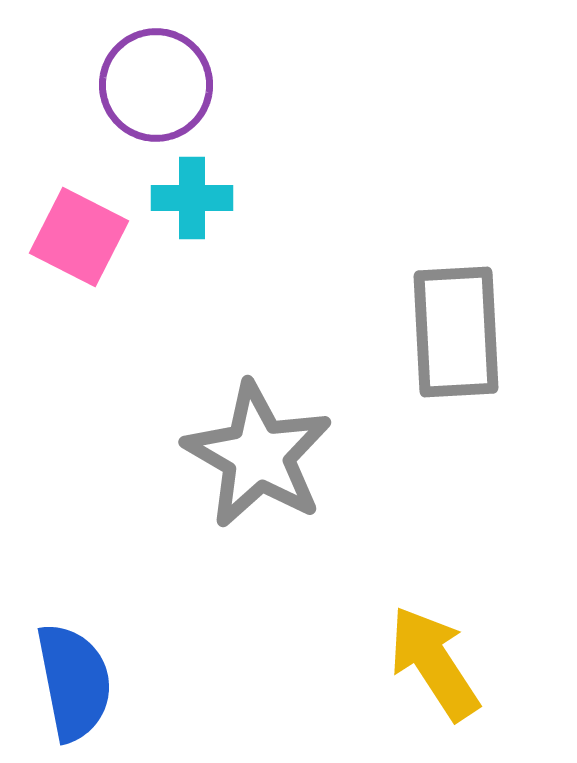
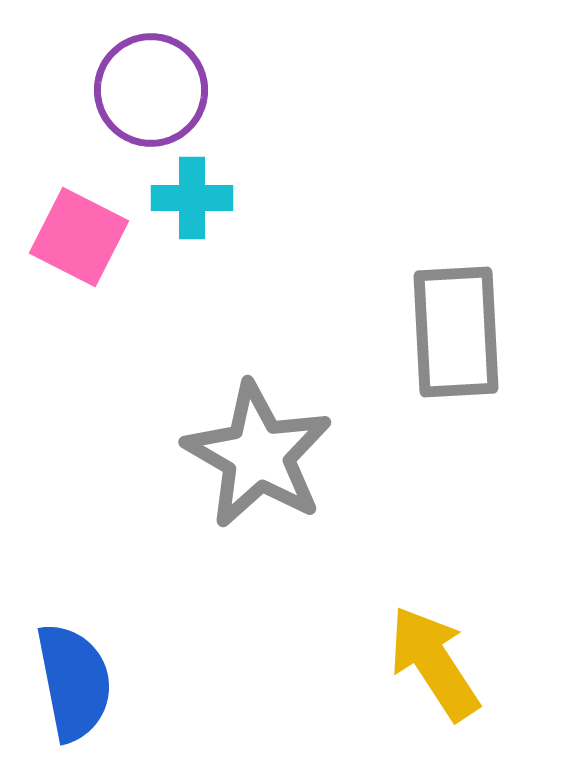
purple circle: moved 5 px left, 5 px down
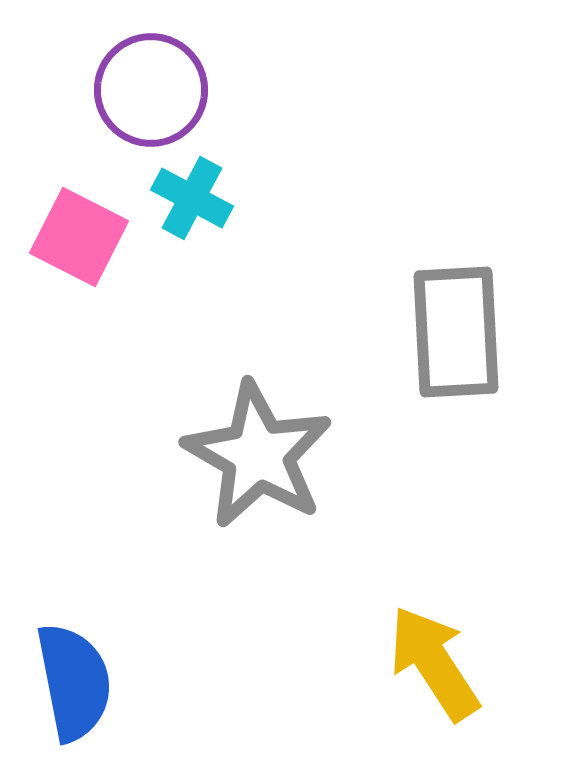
cyan cross: rotated 28 degrees clockwise
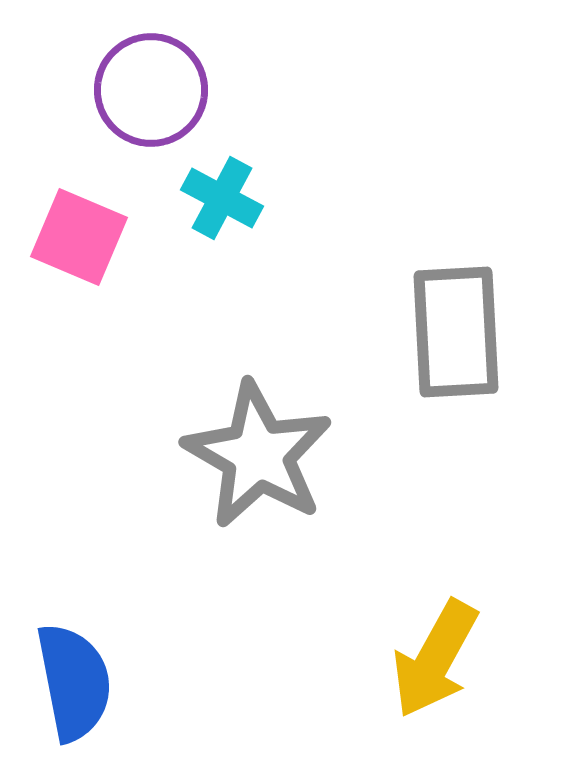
cyan cross: moved 30 px right
pink square: rotated 4 degrees counterclockwise
yellow arrow: moved 1 px right, 4 px up; rotated 118 degrees counterclockwise
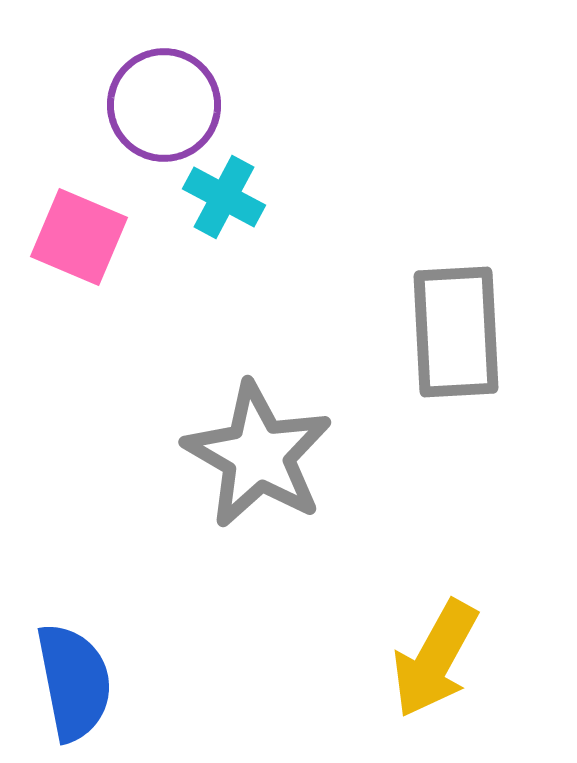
purple circle: moved 13 px right, 15 px down
cyan cross: moved 2 px right, 1 px up
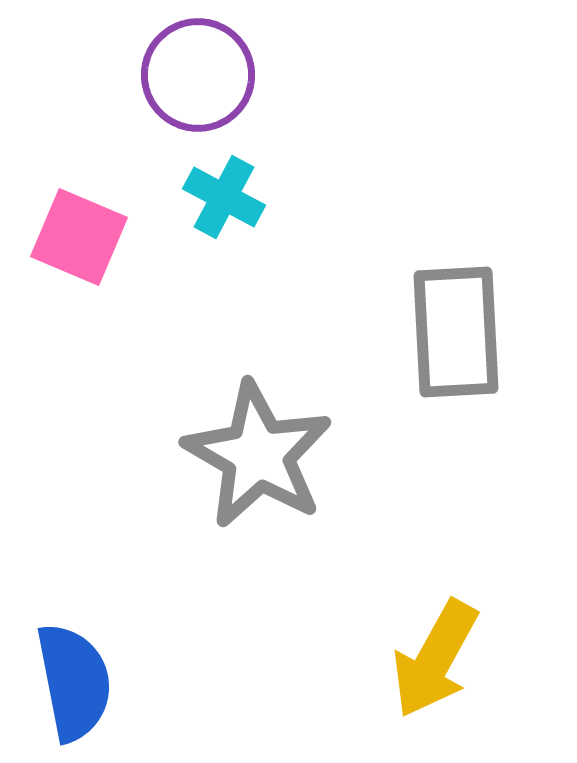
purple circle: moved 34 px right, 30 px up
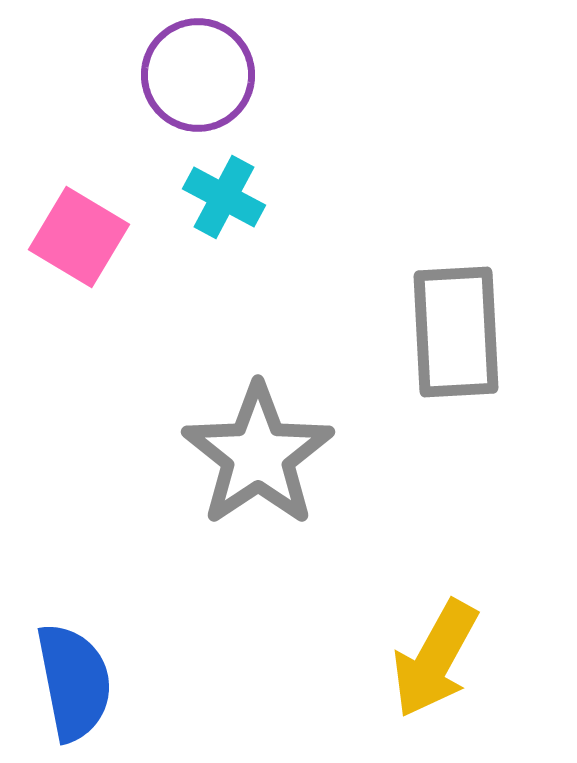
pink square: rotated 8 degrees clockwise
gray star: rotated 8 degrees clockwise
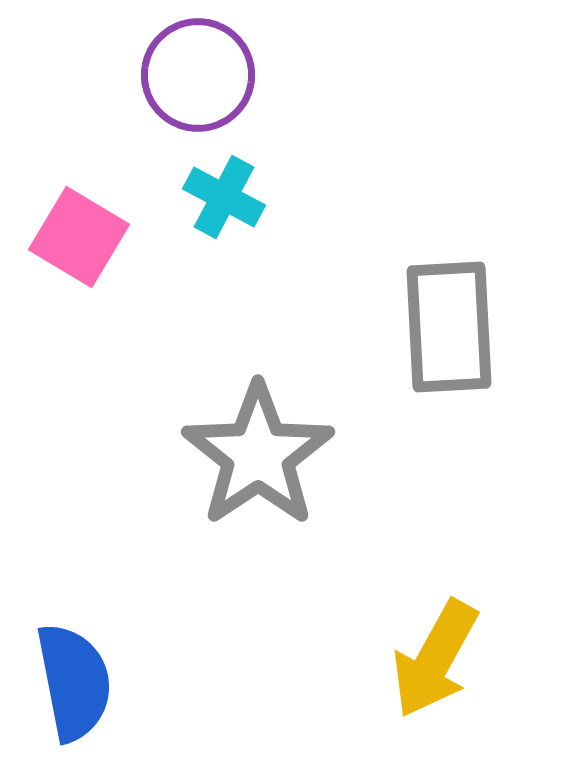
gray rectangle: moved 7 px left, 5 px up
